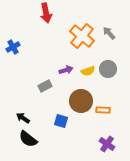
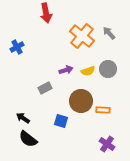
blue cross: moved 4 px right
gray rectangle: moved 2 px down
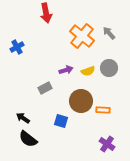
gray circle: moved 1 px right, 1 px up
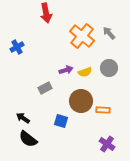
yellow semicircle: moved 3 px left, 1 px down
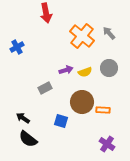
brown circle: moved 1 px right, 1 px down
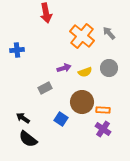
blue cross: moved 3 px down; rotated 24 degrees clockwise
purple arrow: moved 2 px left, 2 px up
blue square: moved 2 px up; rotated 16 degrees clockwise
purple cross: moved 4 px left, 15 px up
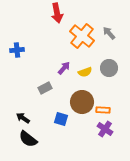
red arrow: moved 11 px right
purple arrow: rotated 32 degrees counterclockwise
blue square: rotated 16 degrees counterclockwise
purple cross: moved 2 px right
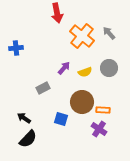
blue cross: moved 1 px left, 2 px up
gray rectangle: moved 2 px left
black arrow: moved 1 px right
purple cross: moved 6 px left
black semicircle: rotated 84 degrees counterclockwise
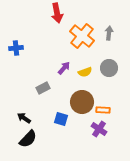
gray arrow: rotated 48 degrees clockwise
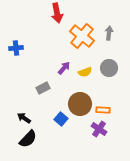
brown circle: moved 2 px left, 2 px down
blue square: rotated 24 degrees clockwise
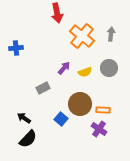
gray arrow: moved 2 px right, 1 px down
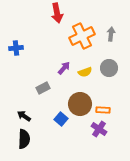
orange cross: rotated 25 degrees clockwise
black arrow: moved 2 px up
black semicircle: moved 4 px left; rotated 42 degrees counterclockwise
